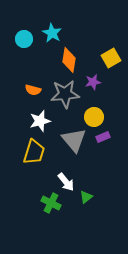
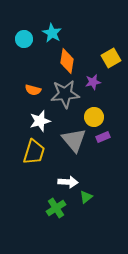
orange diamond: moved 2 px left, 1 px down
white arrow: moved 2 px right; rotated 48 degrees counterclockwise
green cross: moved 5 px right, 5 px down; rotated 30 degrees clockwise
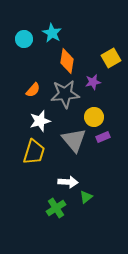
orange semicircle: rotated 63 degrees counterclockwise
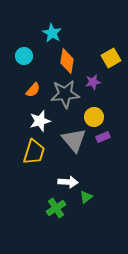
cyan circle: moved 17 px down
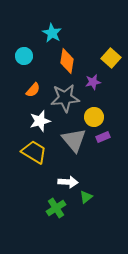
yellow square: rotated 18 degrees counterclockwise
gray star: moved 4 px down
yellow trapezoid: rotated 76 degrees counterclockwise
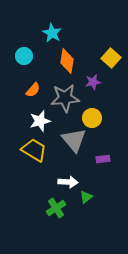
yellow circle: moved 2 px left, 1 px down
purple rectangle: moved 22 px down; rotated 16 degrees clockwise
yellow trapezoid: moved 2 px up
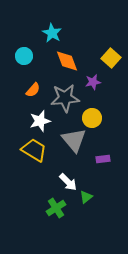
orange diamond: rotated 30 degrees counterclockwise
white arrow: rotated 42 degrees clockwise
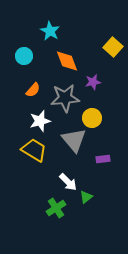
cyan star: moved 2 px left, 2 px up
yellow square: moved 2 px right, 11 px up
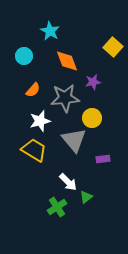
green cross: moved 1 px right, 1 px up
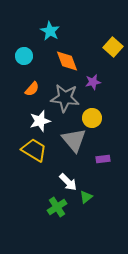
orange semicircle: moved 1 px left, 1 px up
gray star: rotated 12 degrees clockwise
